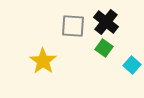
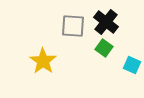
cyan square: rotated 18 degrees counterclockwise
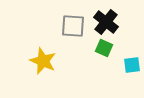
green square: rotated 12 degrees counterclockwise
yellow star: rotated 12 degrees counterclockwise
cyan square: rotated 30 degrees counterclockwise
